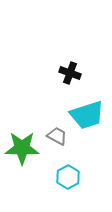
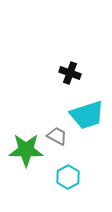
green star: moved 4 px right, 2 px down
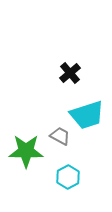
black cross: rotated 30 degrees clockwise
gray trapezoid: moved 3 px right
green star: moved 1 px down
